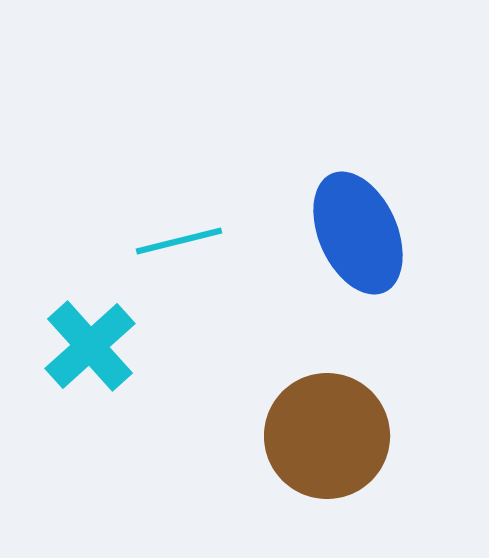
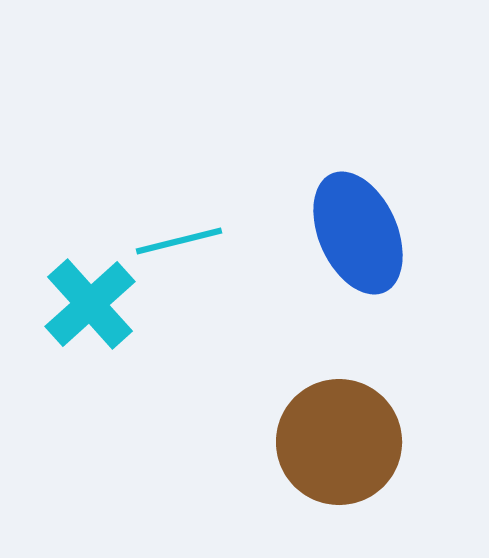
cyan cross: moved 42 px up
brown circle: moved 12 px right, 6 px down
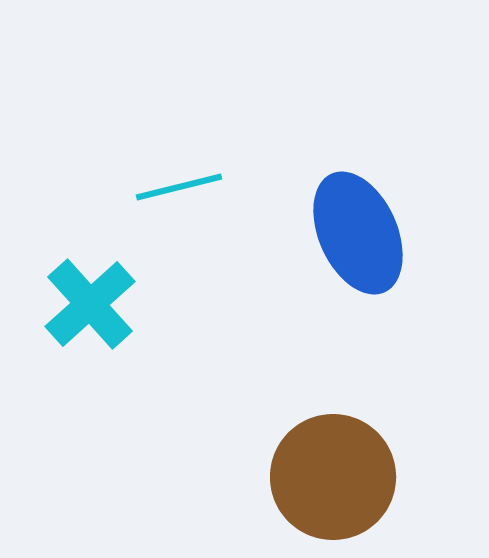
cyan line: moved 54 px up
brown circle: moved 6 px left, 35 px down
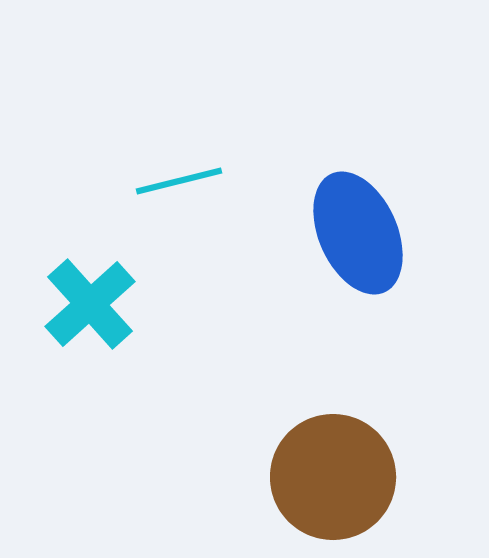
cyan line: moved 6 px up
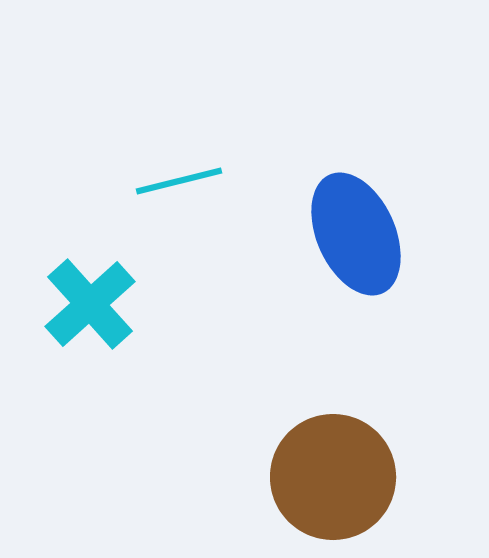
blue ellipse: moved 2 px left, 1 px down
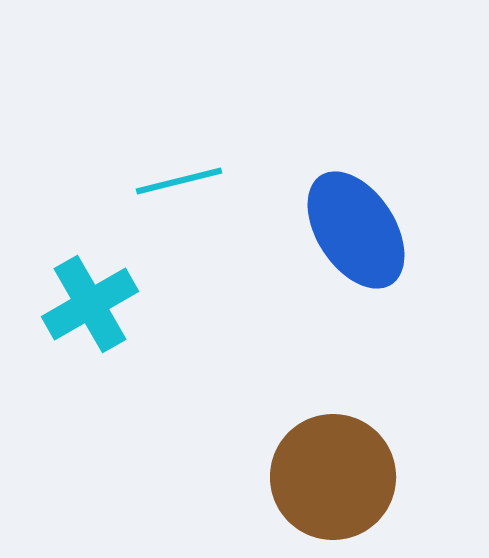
blue ellipse: moved 4 px up; rotated 9 degrees counterclockwise
cyan cross: rotated 12 degrees clockwise
